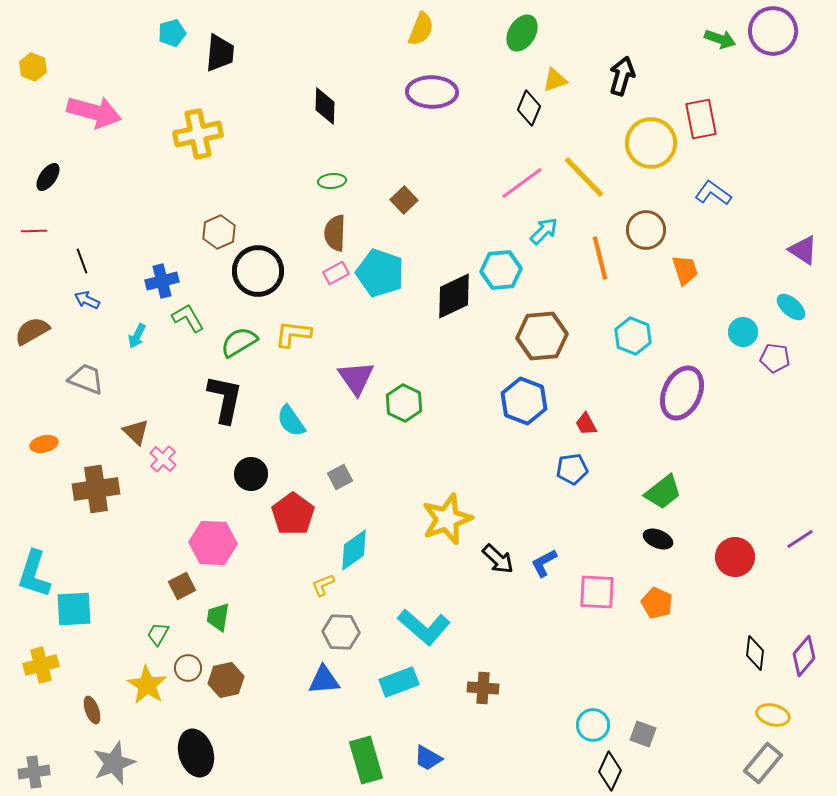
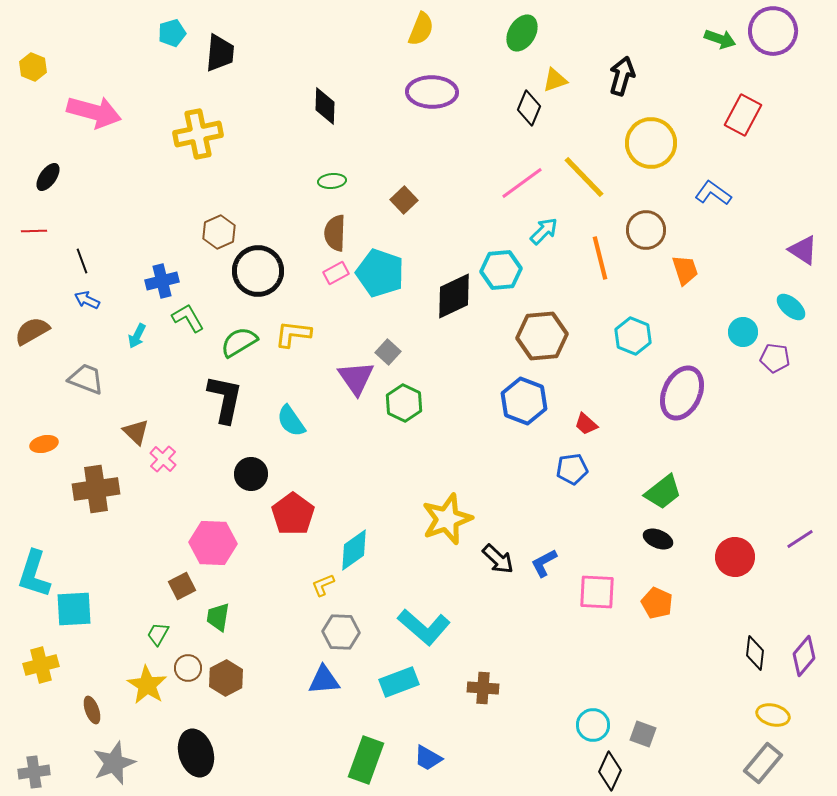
red rectangle at (701, 119): moved 42 px right, 4 px up; rotated 39 degrees clockwise
red trapezoid at (586, 424): rotated 20 degrees counterclockwise
gray square at (340, 477): moved 48 px right, 125 px up; rotated 20 degrees counterclockwise
brown hexagon at (226, 680): moved 2 px up; rotated 16 degrees counterclockwise
green rectangle at (366, 760): rotated 36 degrees clockwise
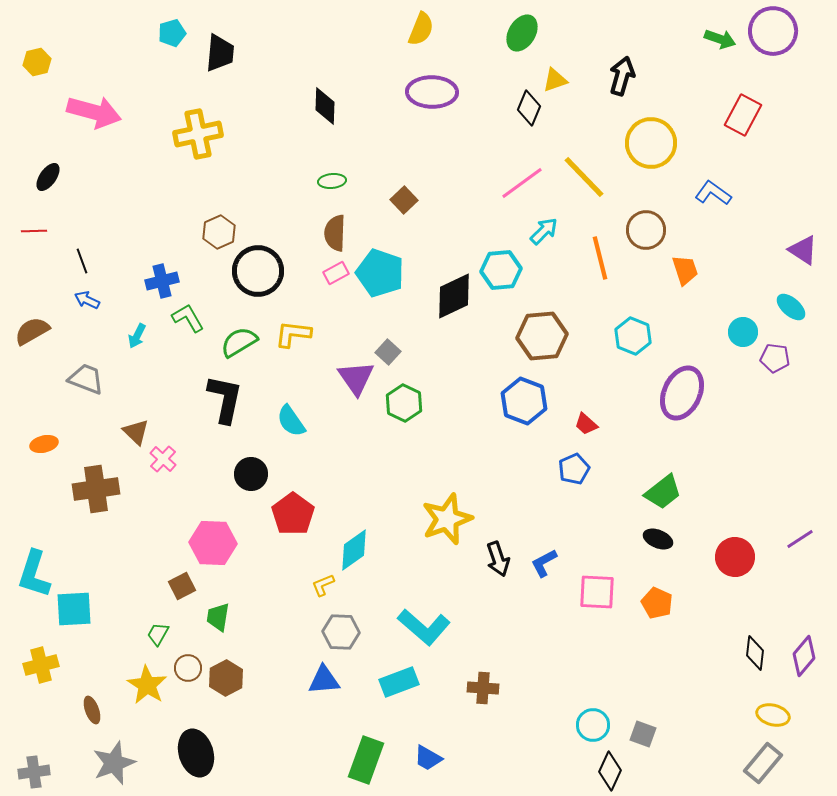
yellow hexagon at (33, 67): moved 4 px right, 5 px up; rotated 24 degrees clockwise
blue pentagon at (572, 469): moved 2 px right; rotated 16 degrees counterclockwise
black arrow at (498, 559): rotated 28 degrees clockwise
